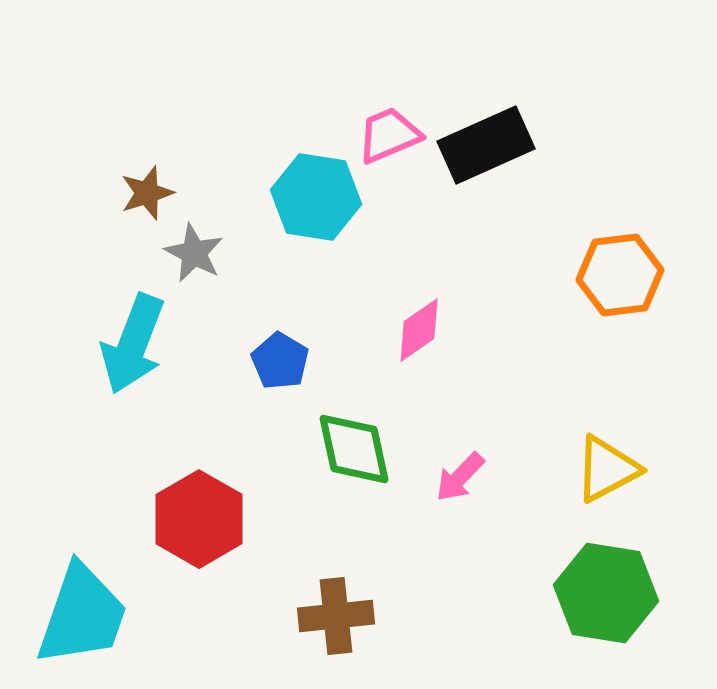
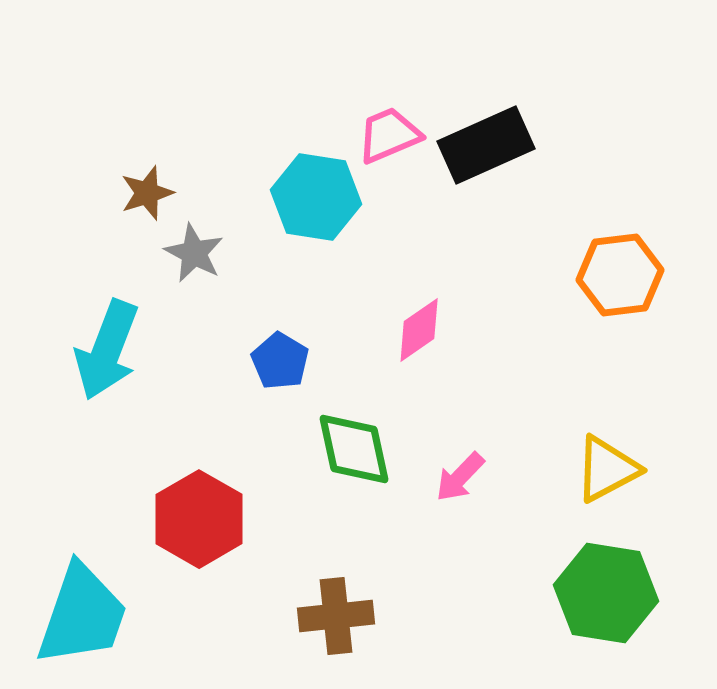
cyan arrow: moved 26 px left, 6 px down
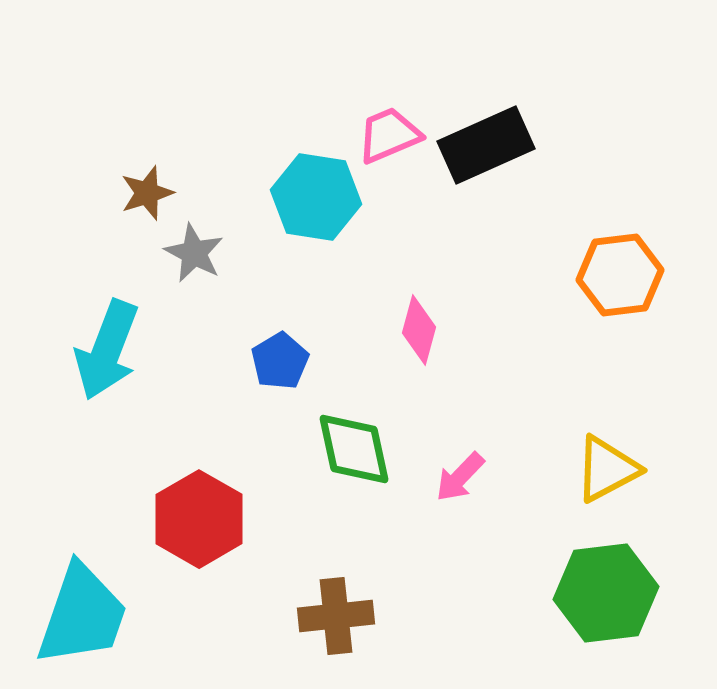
pink diamond: rotated 40 degrees counterclockwise
blue pentagon: rotated 10 degrees clockwise
green hexagon: rotated 16 degrees counterclockwise
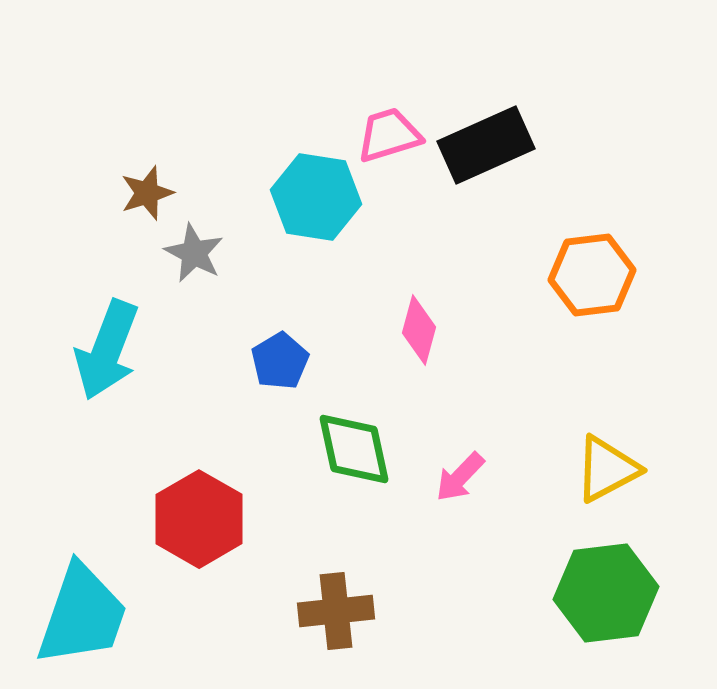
pink trapezoid: rotated 6 degrees clockwise
orange hexagon: moved 28 px left
brown cross: moved 5 px up
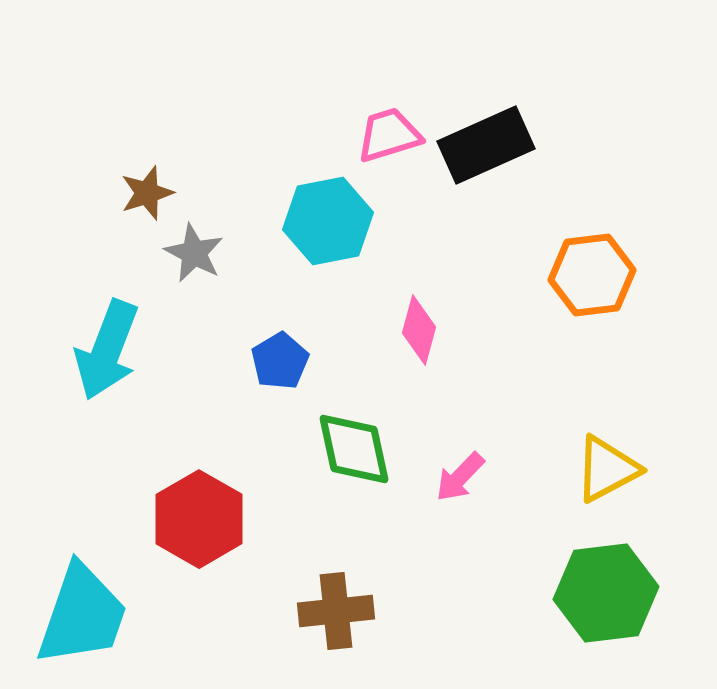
cyan hexagon: moved 12 px right, 24 px down; rotated 20 degrees counterclockwise
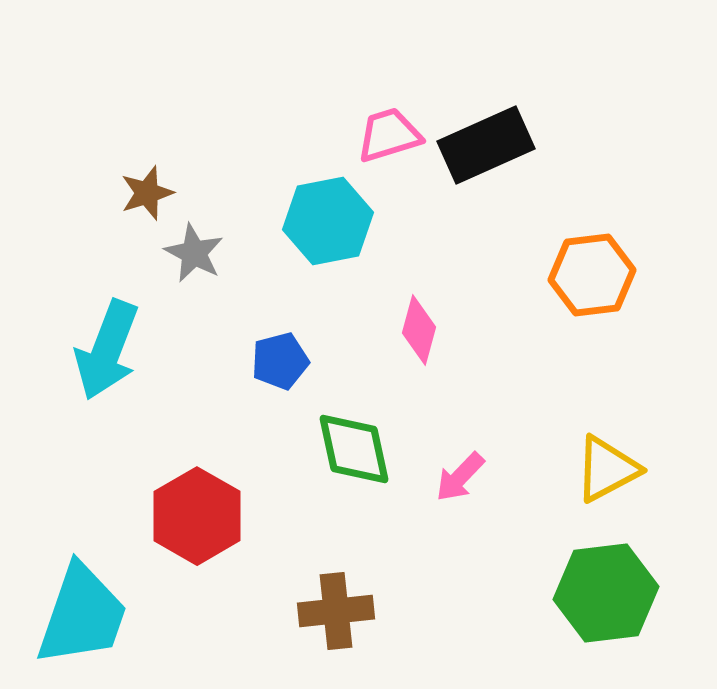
blue pentagon: rotated 16 degrees clockwise
red hexagon: moved 2 px left, 3 px up
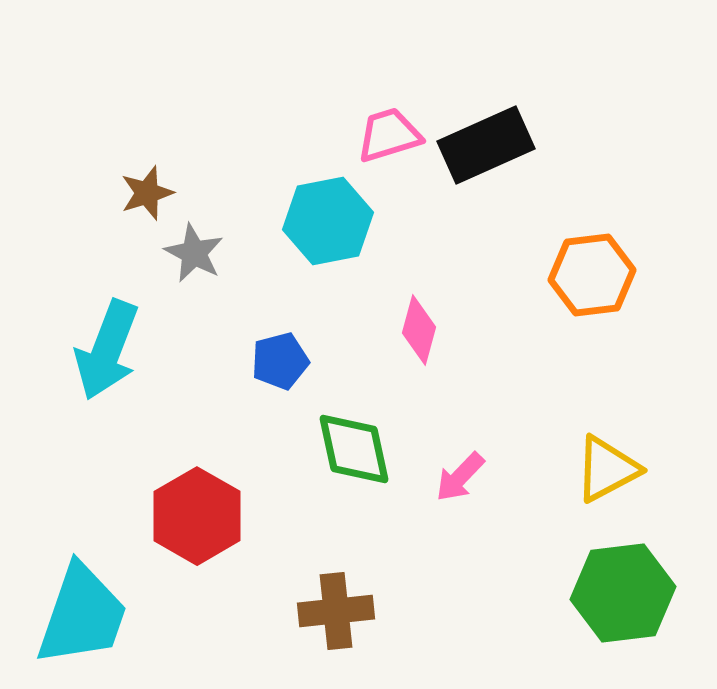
green hexagon: moved 17 px right
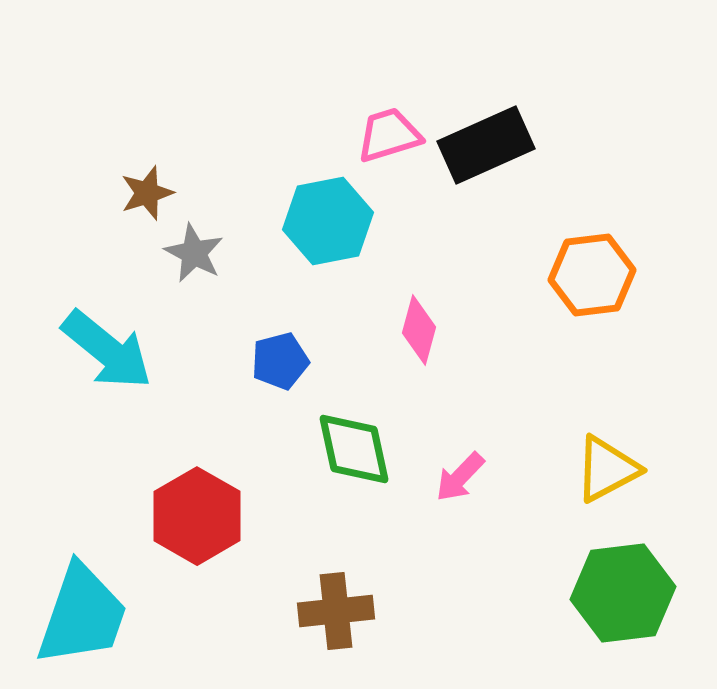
cyan arrow: rotated 72 degrees counterclockwise
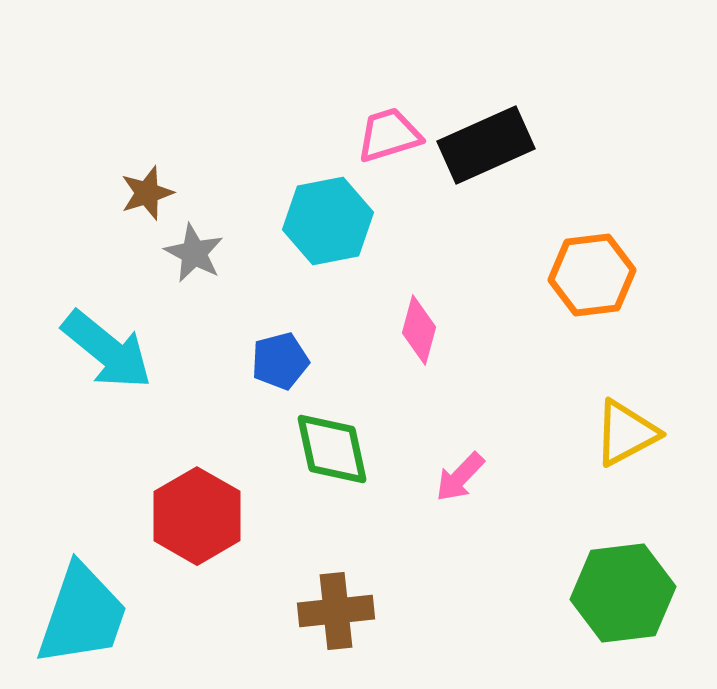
green diamond: moved 22 px left
yellow triangle: moved 19 px right, 36 px up
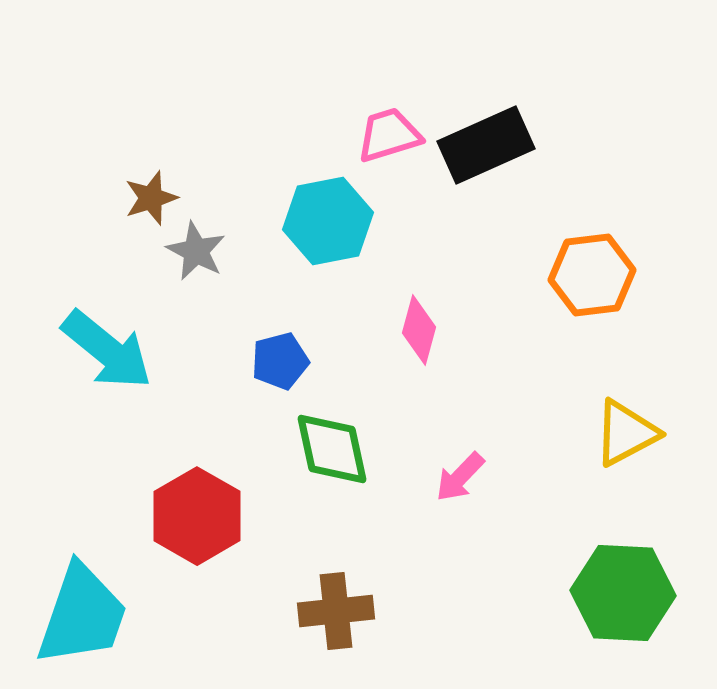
brown star: moved 4 px right, 5 px down
gray star: moved 2 px right, 2 px up
green hexagon: rotated 10 degrees clockwise
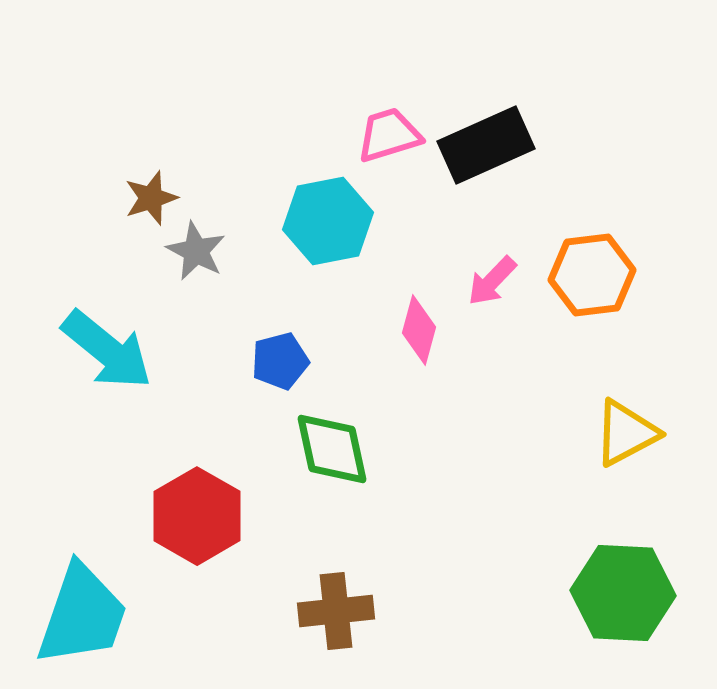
pink arrow: moved 32 px right, 196 px up
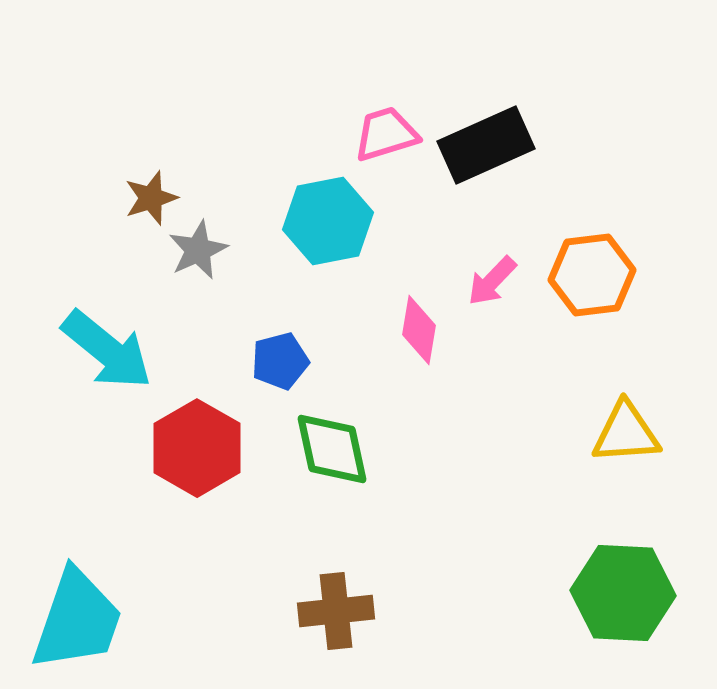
pink trapezoid: moved 3 px left, 1 px up
gray star: moved 2 px right, 1 px up; rotated 20 degrees clockwise
pink diamond: rotated 6 degrees counterclockwise
yellow triangle: rotated 24 degrees clockwise
red hexagon: moved 68 px up
cyan trapezoid: moved 5 px left, 5 px down
